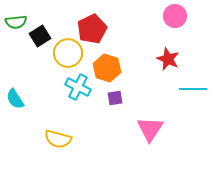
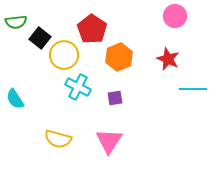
red pentagon: rotated 12 degrees counterclockwise
black square: moved 2 px down; rotated 20 degrees counterclockwise
yellow circle: moved 4 px left, 2 px down
orange hexagon: moved 12 px right, 11 px up; rotated 20 degrees clockwise
pink triangle: moved 41 px left, 12 px down
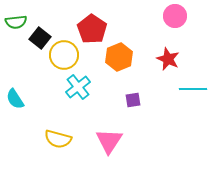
cyan cross: rotated 25 degrees clockwise
purple square: moved 18 px right, 2 px down
